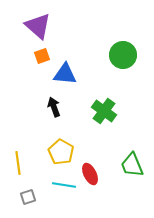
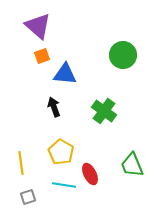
yellow line: moved 3 px right
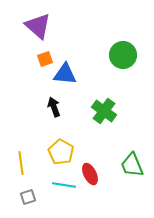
orange square: moved 3 px right, 3 px down
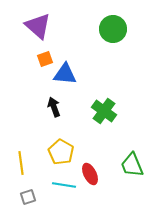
green circle: moved 10 px left, 26 px up
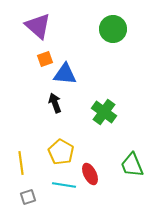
black arrow: moved 1 px right, 4 px up
green cross: moved 1 px down
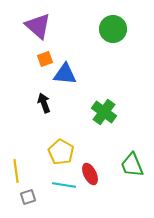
black arrow: moved 11 px left
yellow line: moved 5 px left, 8 px down
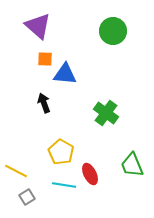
green circle: moved 2 px down
orange square: rotated 21 degrees clockwise
green cross: moved 2 px right, 1 px down
yellow line: rotated 55 degrees counterclockwise
gray square: moved 1 px left; rotated 14 degrees counterclockwise
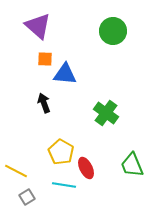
red ellipse: moved 4 px left, 6 px up
